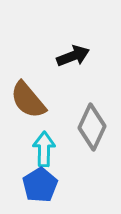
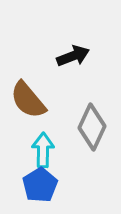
cyan arrow: moved 1 px left, 1 px down
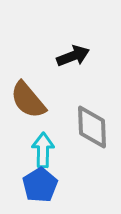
gray diamond: rotated 27 degrees counterclockwise
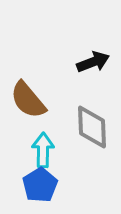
black arrow: moved 20 px right, 6 px down
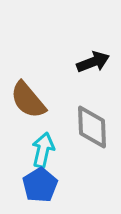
cyan arrow: rotated 12 degrees clockwise
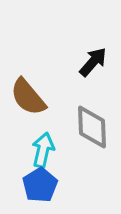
black arrow: rotated 28 degrees counterclockwise
brown semicircle: moved 3 px up
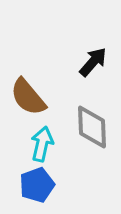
cyan arrow: moved 1 px left, 6 px up
blue pentagon: moved 3 px left; rotated 12 degrees clockwise
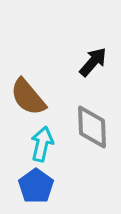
blue pentagon: moved 1 px left, 1 px down; rotated 16 degrees counterclockwise
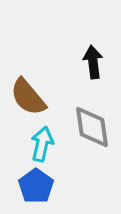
black arrow: rotated 48 degrees counterclockwise
gray diamond: rotated 6 degrees counterclockwise
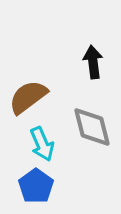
brown semicircle: rotated 93 degrees clockwise
gray diamond: rotated 6 degrees counterclockwise
cyan arrow: rotated 144 degrees clockwise
